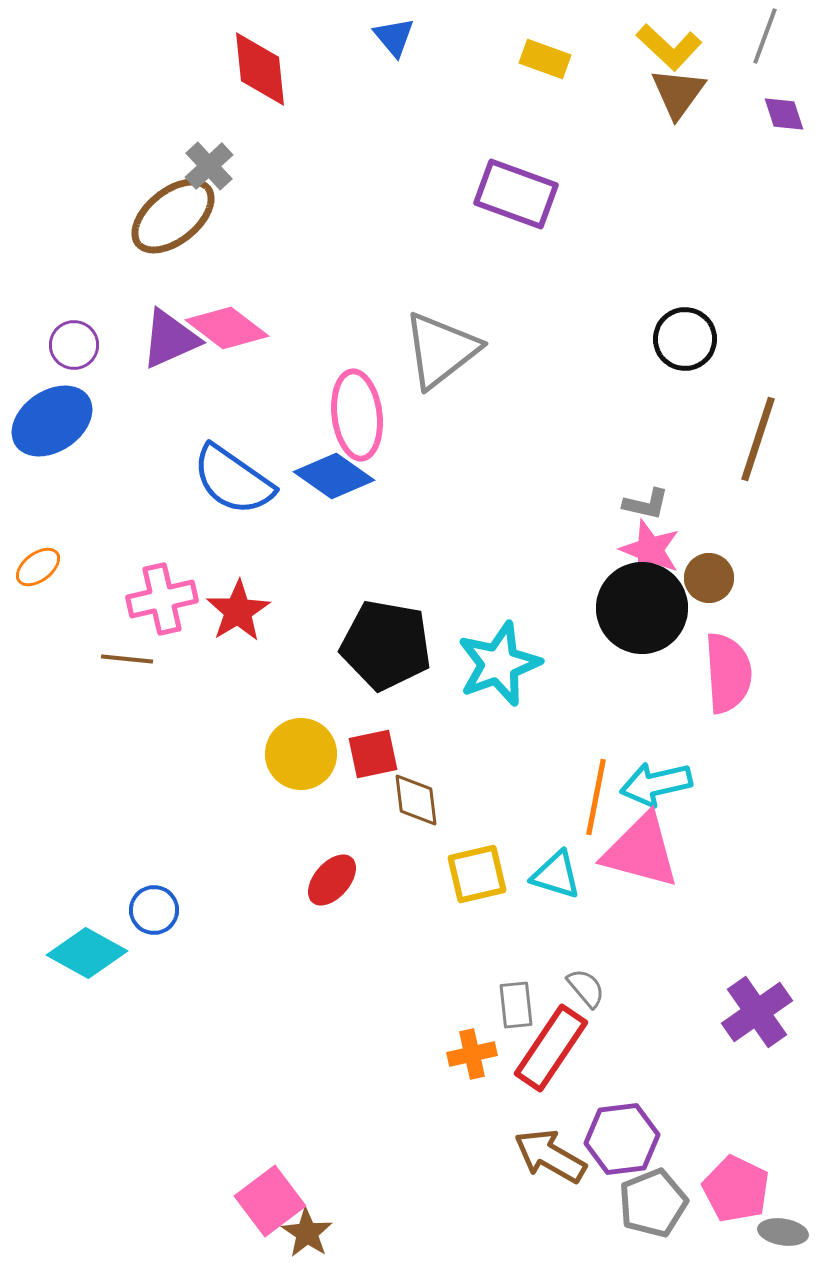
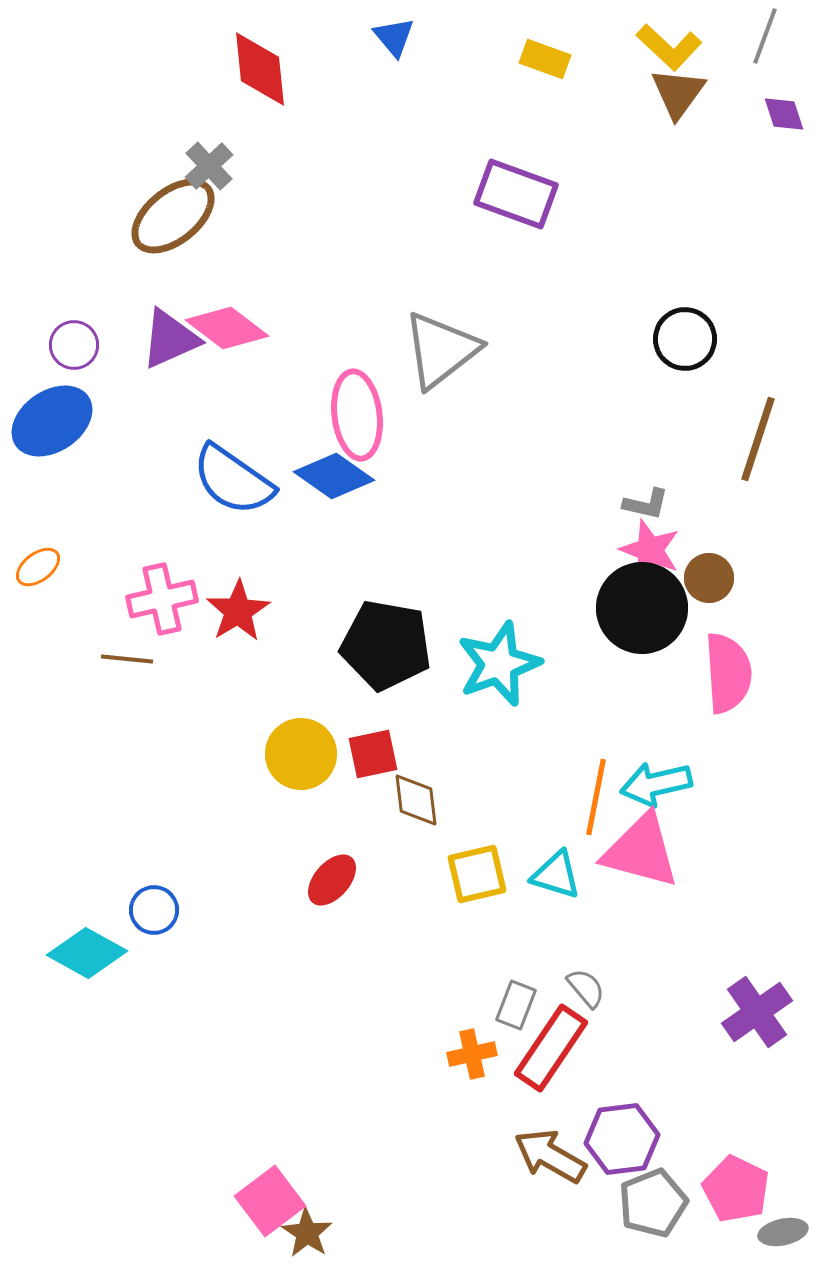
gray rectangle at (516, 1005): rotated 27 degrees clockwise
gray ellipse at (783, 1232): rotated 21 degrees counterclockwise
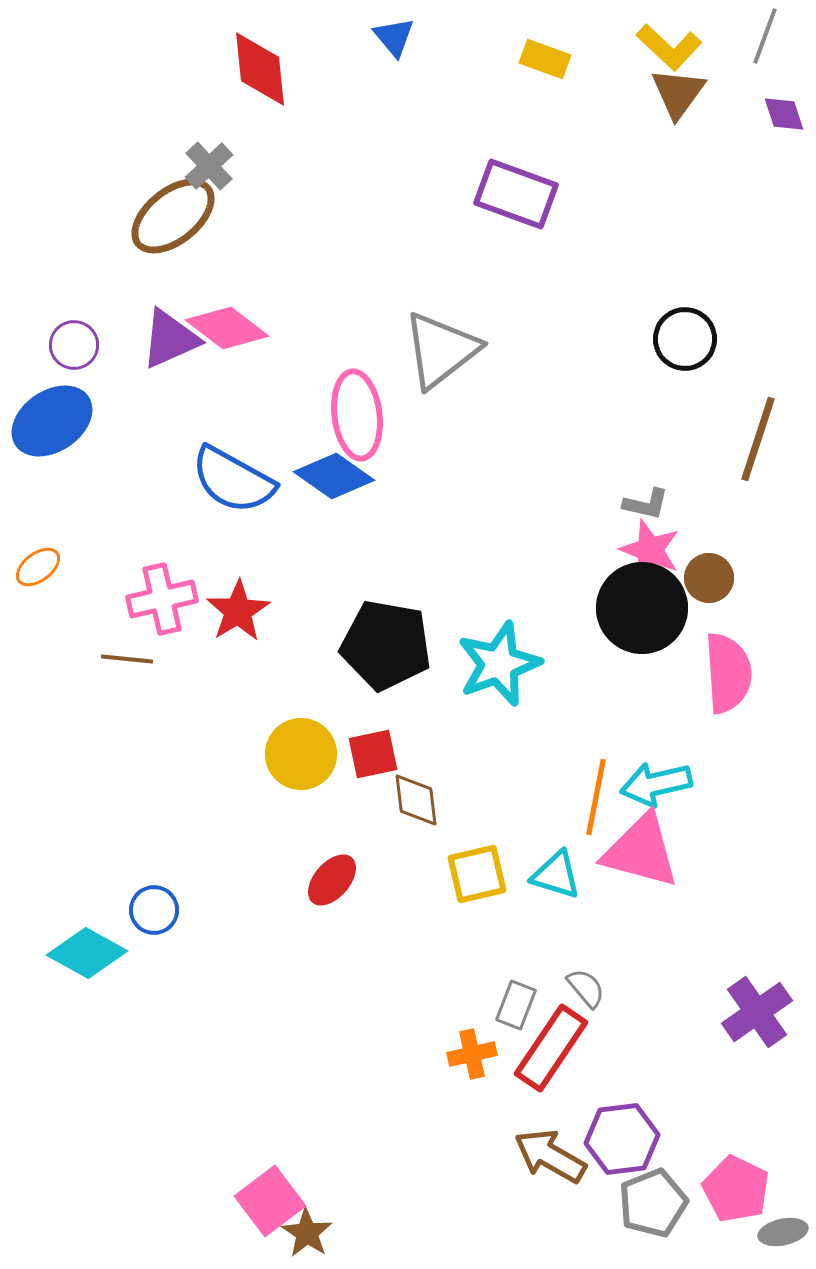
blue semicircle at (233, 480): rotated 6 degrees counterclockwise
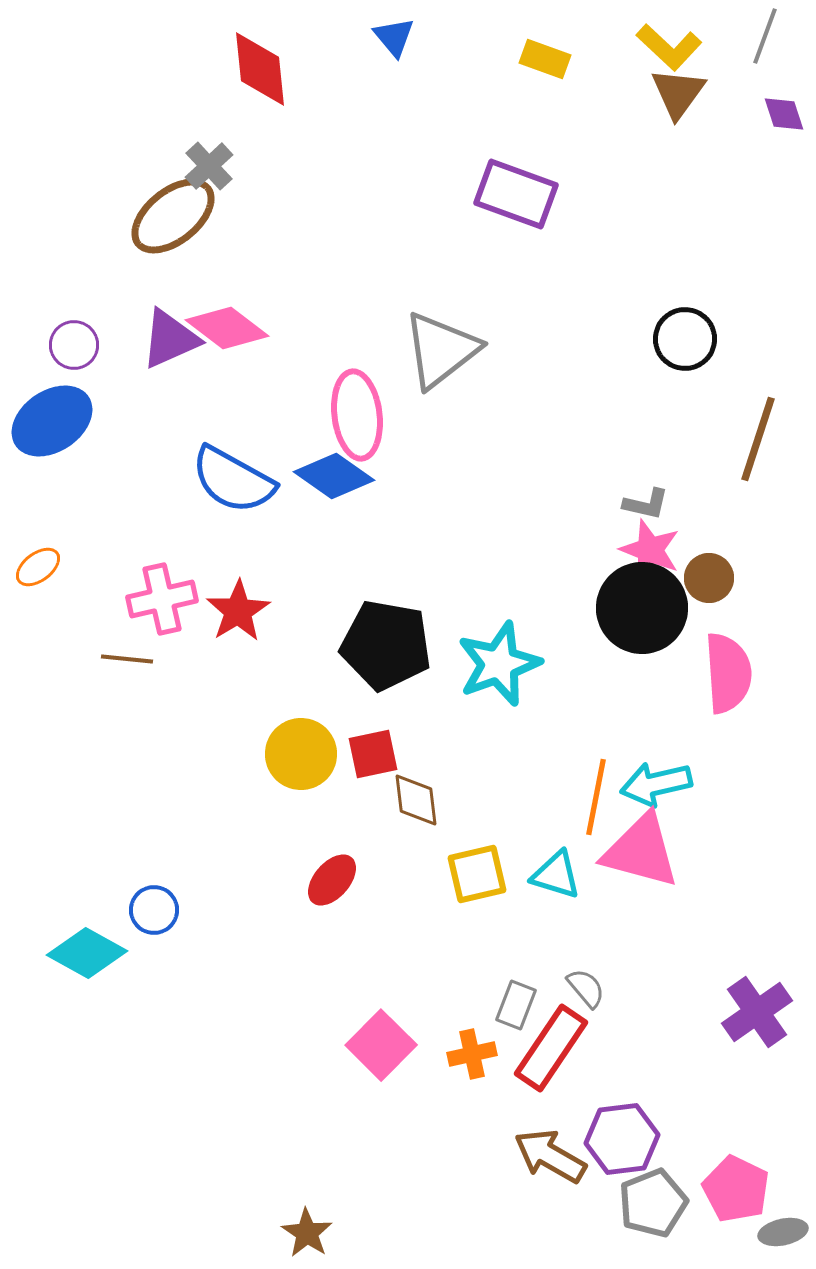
pink square at (270, 1201): moved 111 px right, 156 px up; rotated 8 degrees counterclockwise
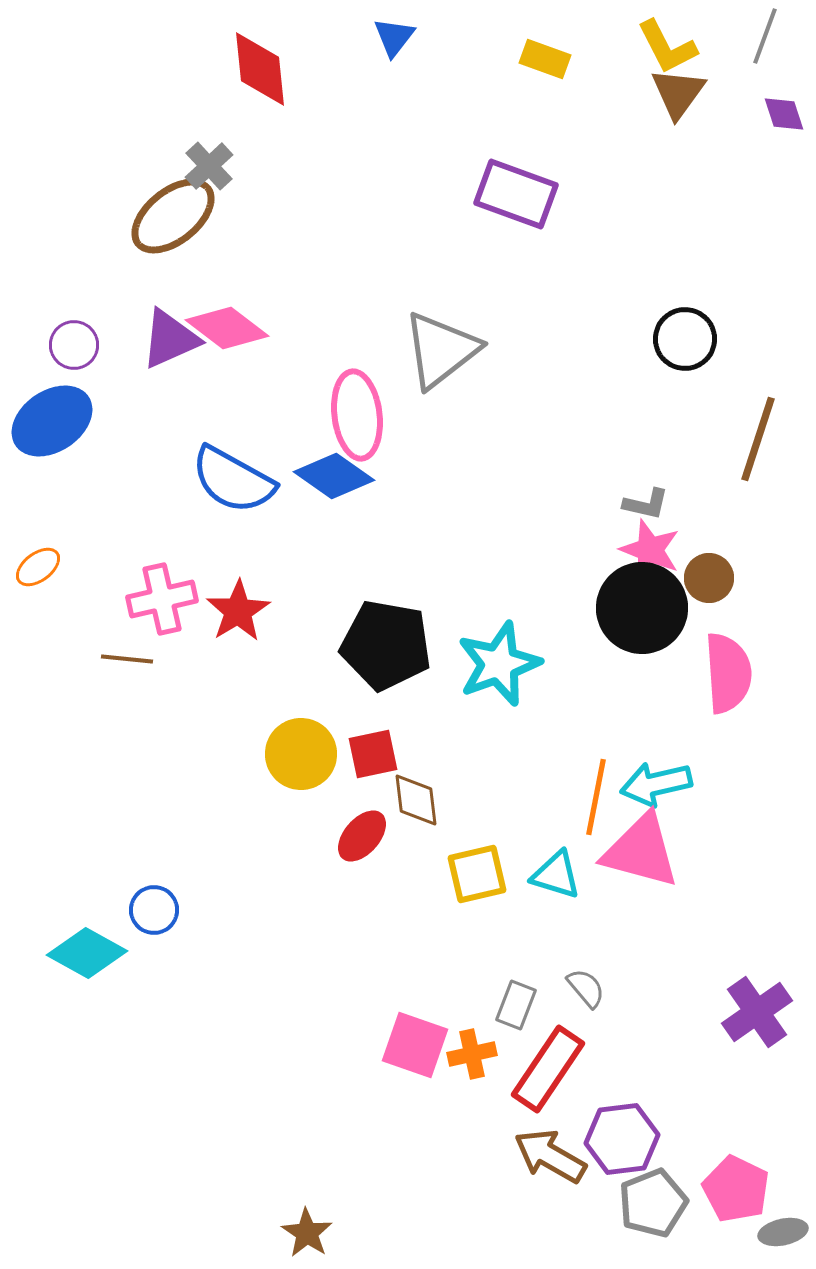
blue triangle at (394, 37): rotated 18 degrees clockwise
yellow L-shape at (669, 47): moved 2 px left; rotated 20 degrees clockwise
red ellipse at (332, 880): moved 30 px right, 44 px up
pink square at (381, 1045): moved 34 px right; rotated 26 degrees counterclockwise
red rectangle at (551, 1048): moved 3 px left, 21 px down
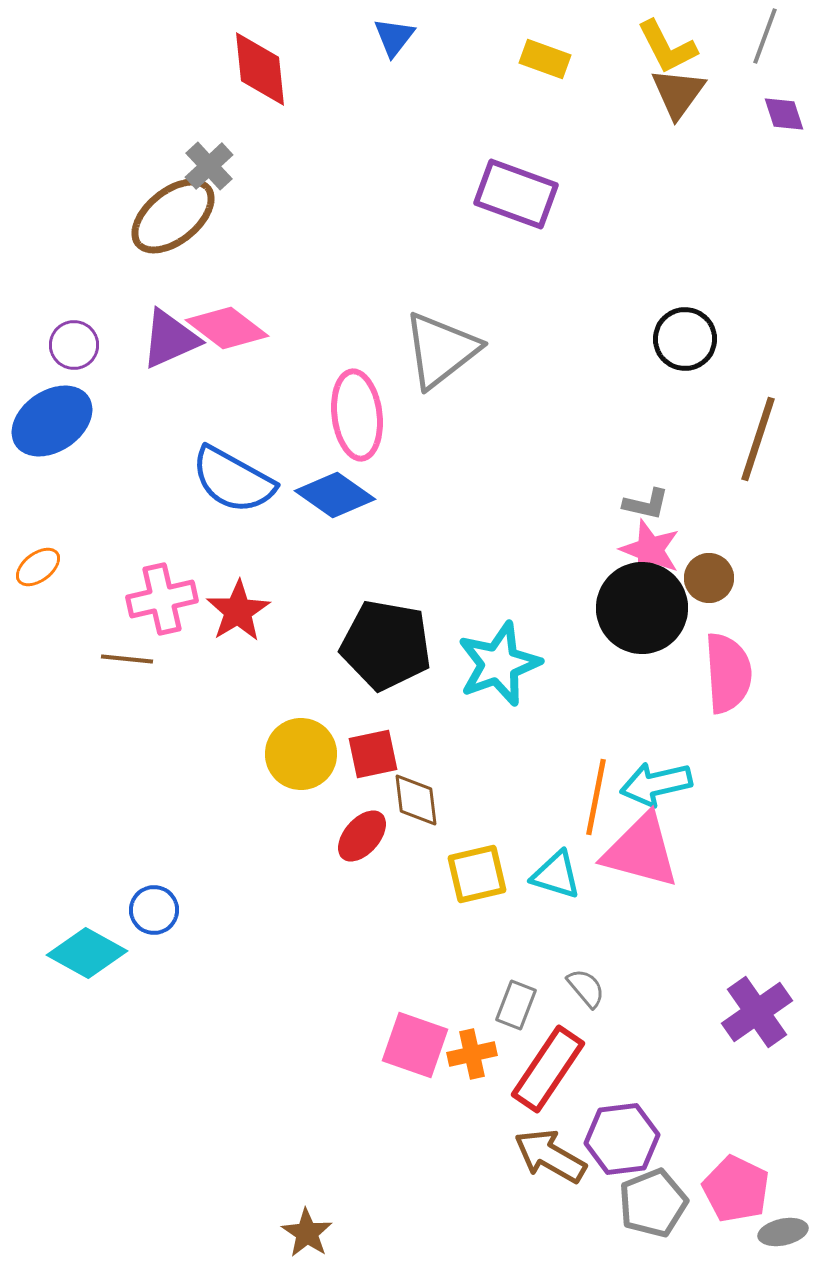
blue diamond at (334, 476): moved 1 px right, 19 px down
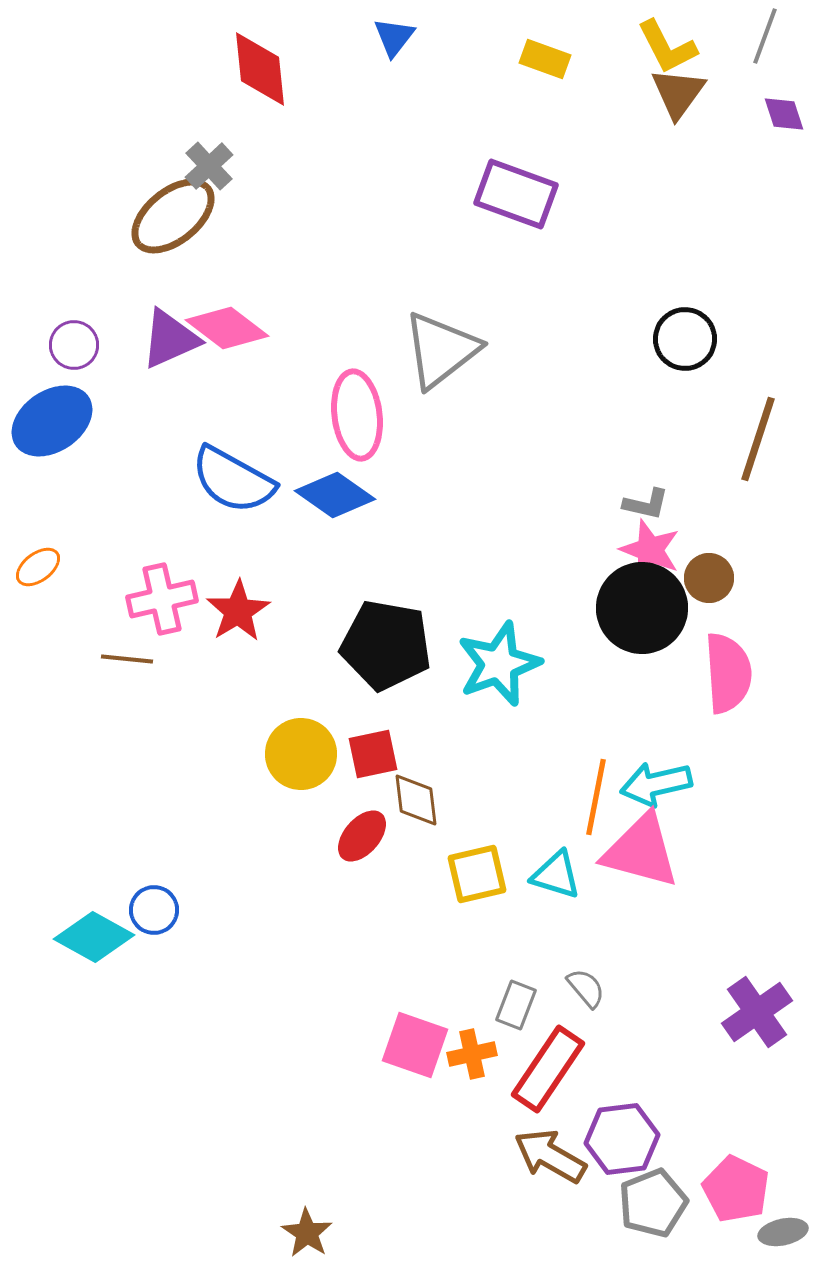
cyan diamond at (87, 953): moved 7 px right, 16 px up
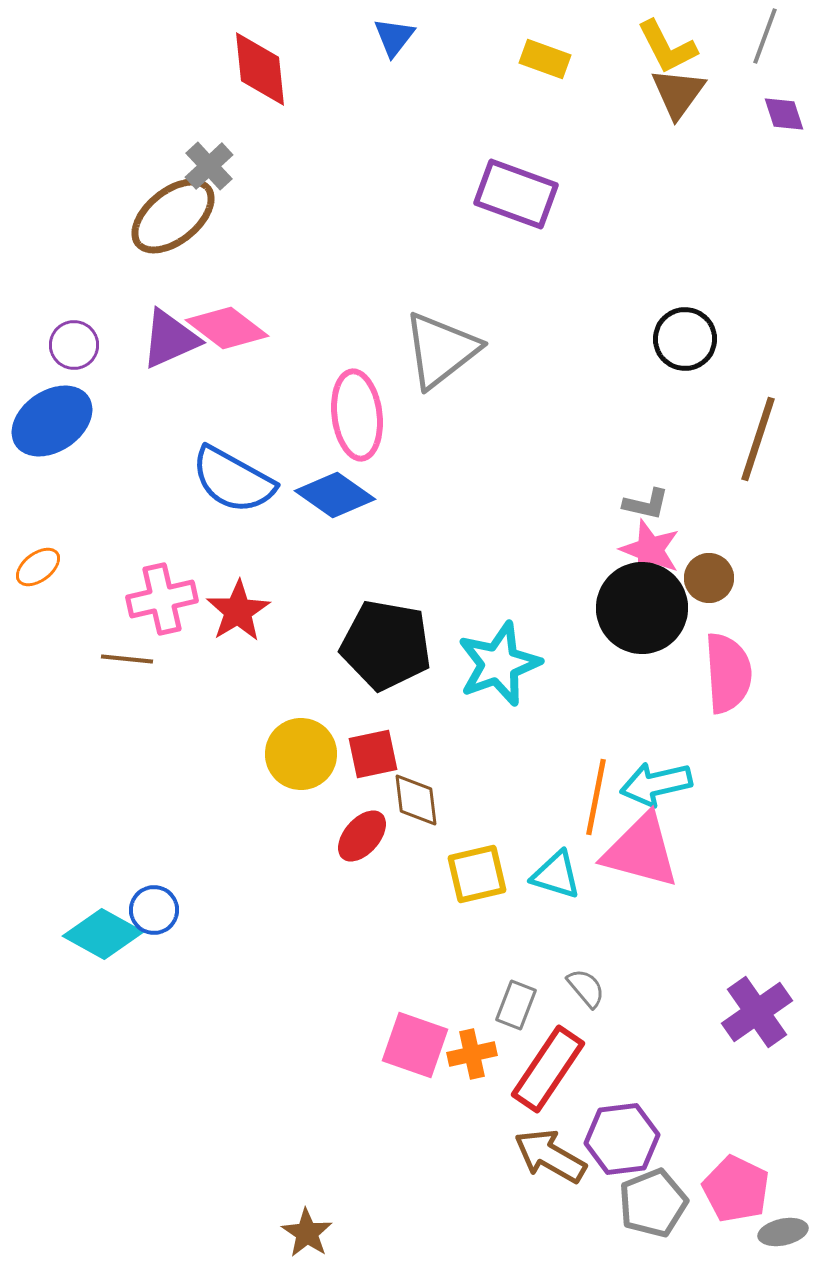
cyan diamond at (94, 937): moved 9 px right, 3 px up
